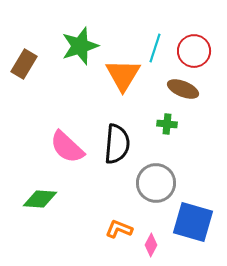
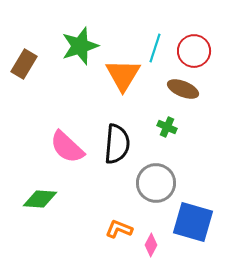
green cross: moved 3 px down; rotated 18 degrees clockwise
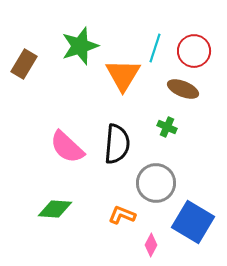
green diamond: moved 15 px right, 10 px down
blue square: rotated 15 degrees clockwise
orange L-shape: moved 3 px right, 14 px up
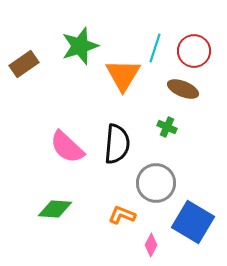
brown rectangle: rotated 24 degrees clockwise
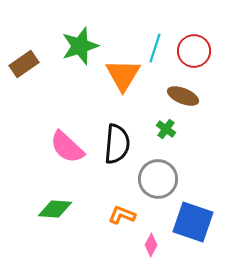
brown ellipse: moved 7 px down
green cross: moved 1 px left, 2 px down; rotated 12 degrees clockwise
gray circle: moved 2 px right, 4 px up
blue square: rotated 12 degrees counterclockwise
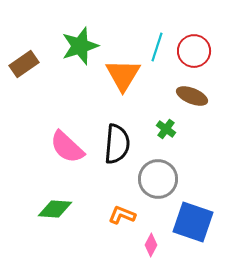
cyan line: moved 2 px right, 1 px up
brown ellipse: moved 9 px right
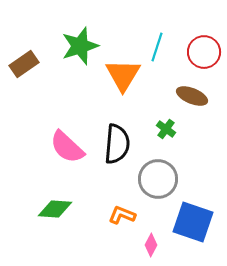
red circle: moved 10 px right, 1 px down
